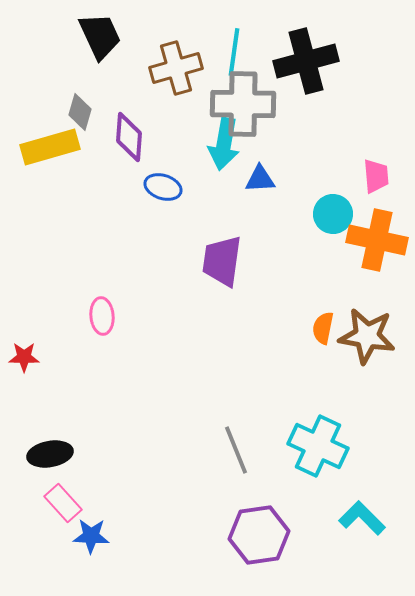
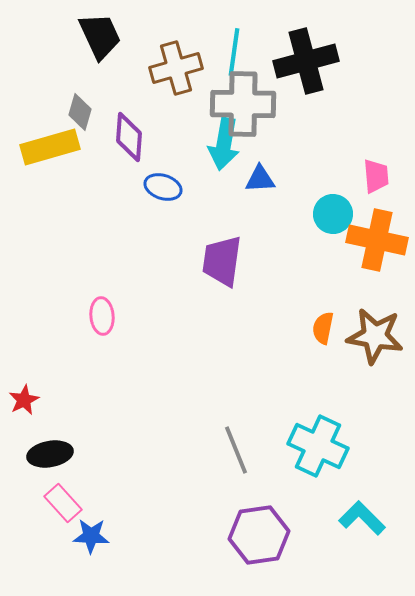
brown star: moved 8 px right
red star: moved 43 px down; rotated 28 degrees counterclockwise
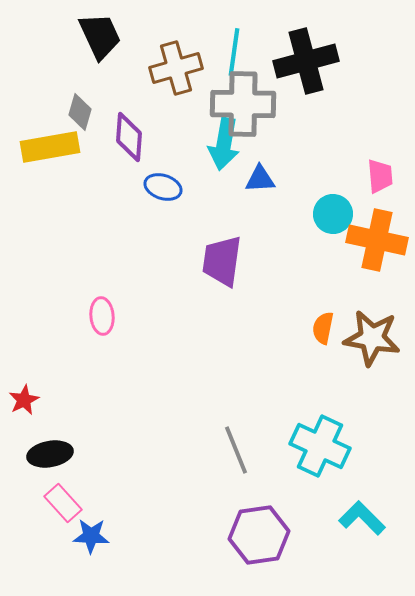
yellow rectangle: rotated 6 degrees clockwise
pink trapezoid: moved 4 px right
brown star: moved 3 px left, 2 px down
cyan cross: moved 2 px right
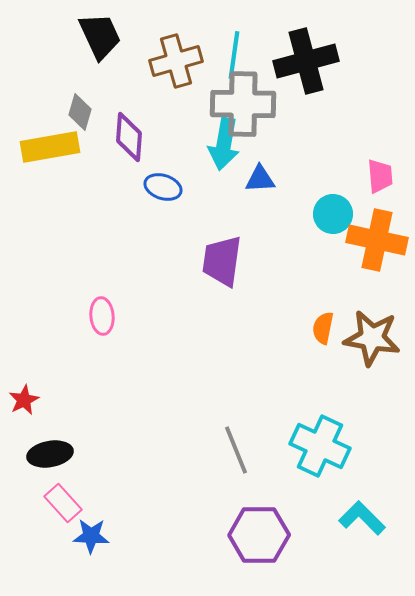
cyan line: moved 3 px down
brown cross: moved 7 px up
purple hexagon: rotated 8 degrees clockwise
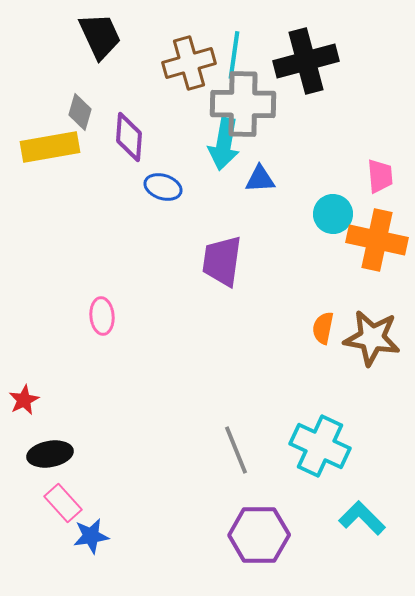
brown cross: moved 13 px right, 2 px down
blue star: rotated 12 degrees counterclockwise
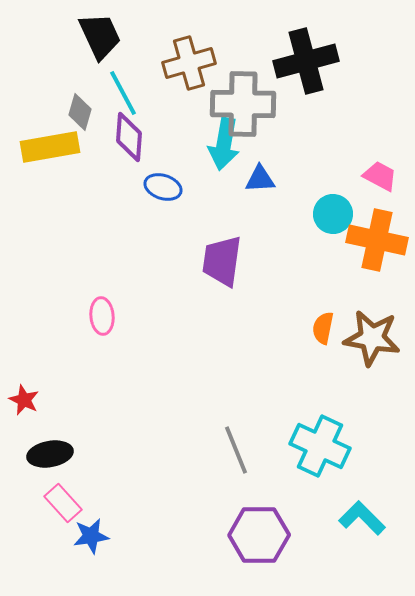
cyan line: moved 111 px left, 38 px down; rotated 36 degrees counterclockwise
pink trapezoid: rotated 57 degrees counterclockwise
red star: rotated 20 degrees counterclockwise
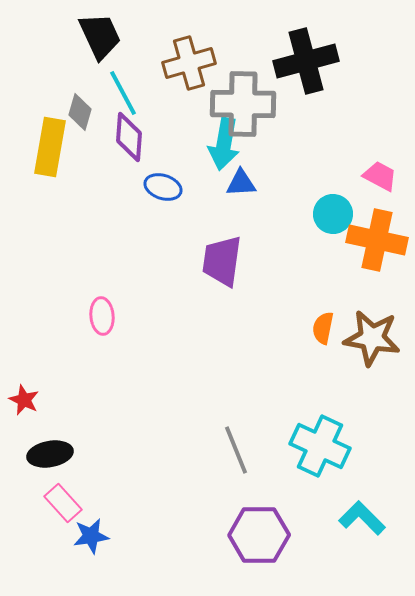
yellow rectangle: rotated 70 degrees counterclockwise
blue triangle: moved 19 px left, 4 px down
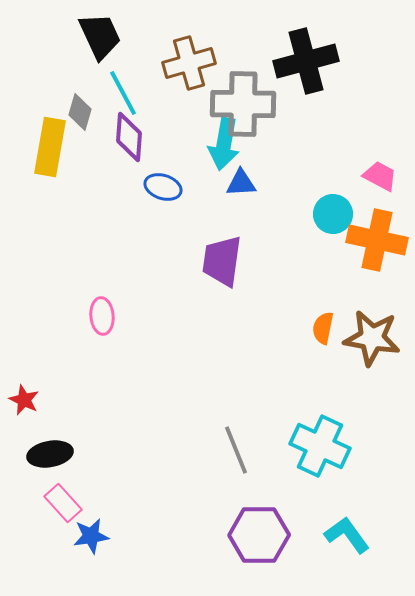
cyan L-shape: moved 15 px left, 17 px down; rotated 9 degrees clockwise
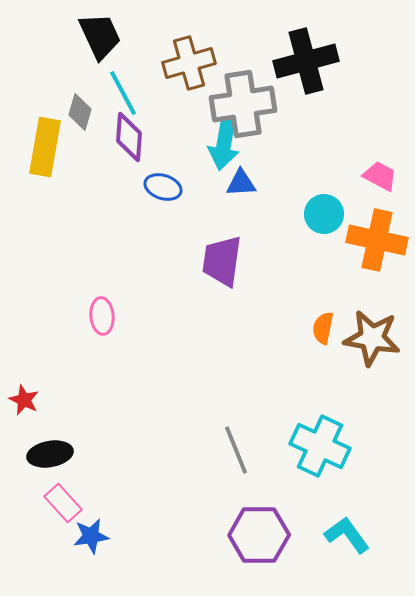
gray cross: rotated 10 degrees counterclockwise
yellow rectangle: moved 5 px left
cyan circle: moved 9 px left
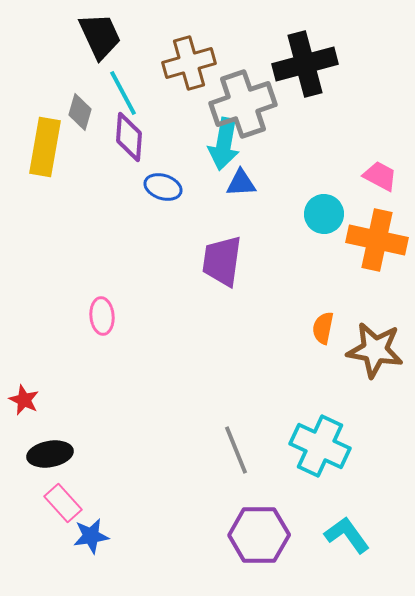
black cross: moved 1 px left, 3 px down
gray cross: rotated 10 degrees counterclockwise
brown star: moved 3 px right, 12 px down
